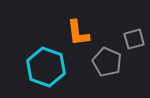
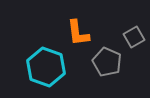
gray square: moved 2 px up; rotated 15 degrees counterclockwise
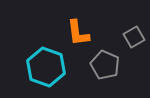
gray pentagon: moved 2 px left, 3 px down
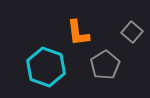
gray square: moved 2 px left, 5 px up; rotated 20 degrees counterclockwise
gray pentagon: rotated 16 degrees clockwise
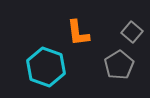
gray pentagon: moved 14 px right
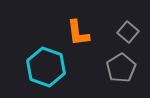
gray square: moved 4 px left
gray pentagon: moved 2 px right, 3 px down
